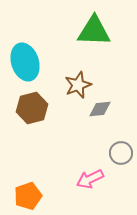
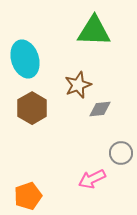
cyan ellipse: moved 3 px up
brown hexagon: rotated 16 degrees counterclockwise
pink arrow: moved 2 px right
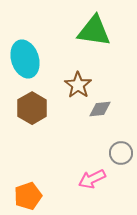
green triangle: rotated 6 degrees clockwise
brown star: rotated 16 degrees counterclockwise
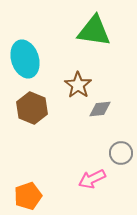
brown hexagon: rotated 8 degrees counterclockwise
